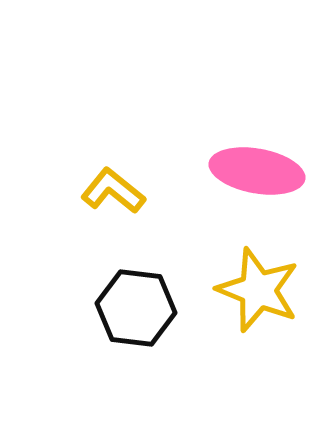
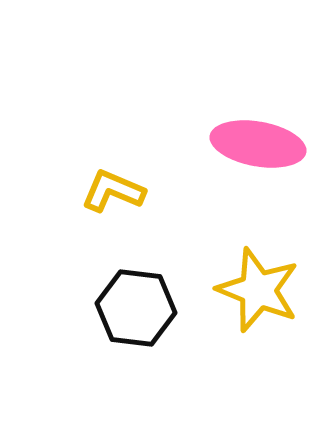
pink ellipse: moved 1 px right, 27 px up
yellow L-shape: rotated 16 degrees counterclockwise
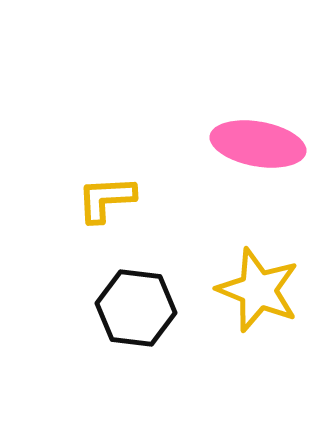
yellow L-shape: moved 7 px left, 8 px down; rotated 26 degrees counterclockwise
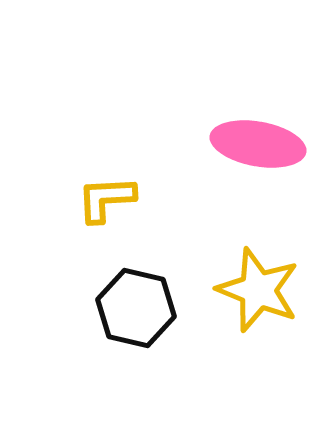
black hexagon: rotated 6 degrees clockwise
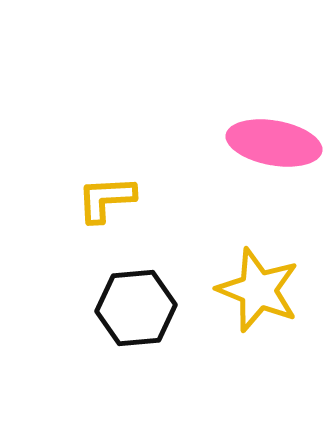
pink ellipse: moved 16 px right, 1 px up
black hexagon: rotated 18 degrees counterclockwise
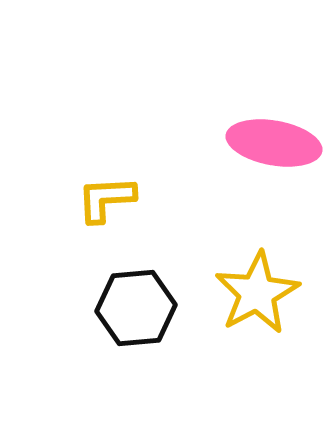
yellow star: moved 1 px left, 3 px down; rotated 22 degrees clockwise
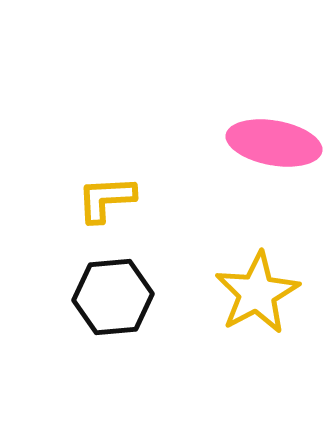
black hexagon: moved 23 px left, 11 px up
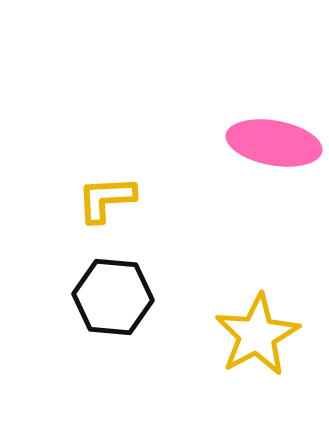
yellow star: moved 42 px down
black hexagon: rotated 10 degrees clockwise
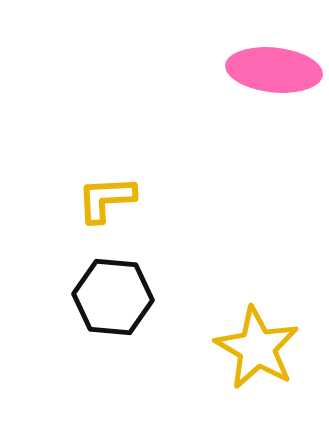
pink ellipse: moved 73 px up; rotated 4 degrees counterclockwise
yellow star: moved 13 px down; rotated 14 degrees counterclockwise
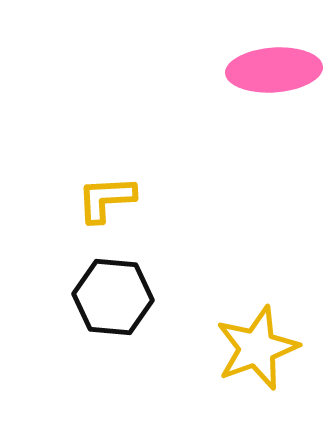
pink ellipse: rotated 10 degrees counterclockwise
yellow star: rotated 22 degrees clockwise
